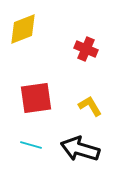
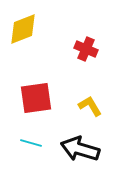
cyan line: moved 2 px up
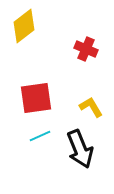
yellow diamond: moved 1 px right, 3 px up; rotated 16 degrees counterclockwise
yellow L-shape: moved 1 px right, 1 px down
cyan line: moved 9 px right, 7 px up; rotated 40 degrees counterclockwise
black arrow: rotated 129 degrees counterclockwise
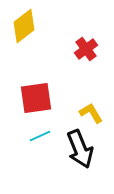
red cross: rotated 30 degrees clockwise
yellow L-shape: moved 6 px down
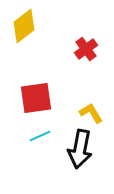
black arrow: rotated 33 degrees clockwise
